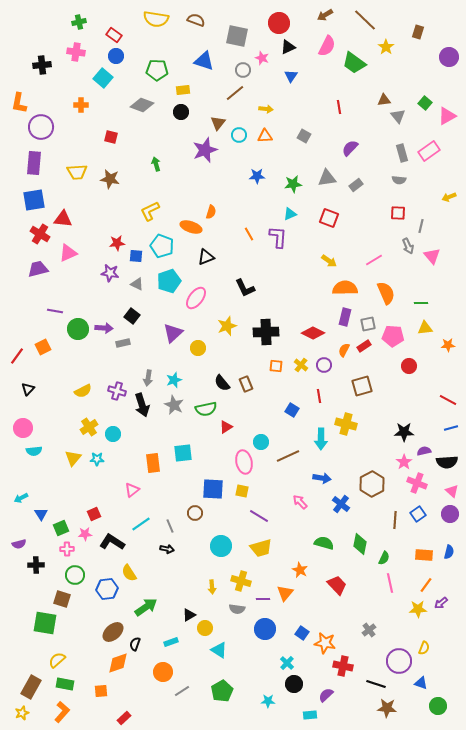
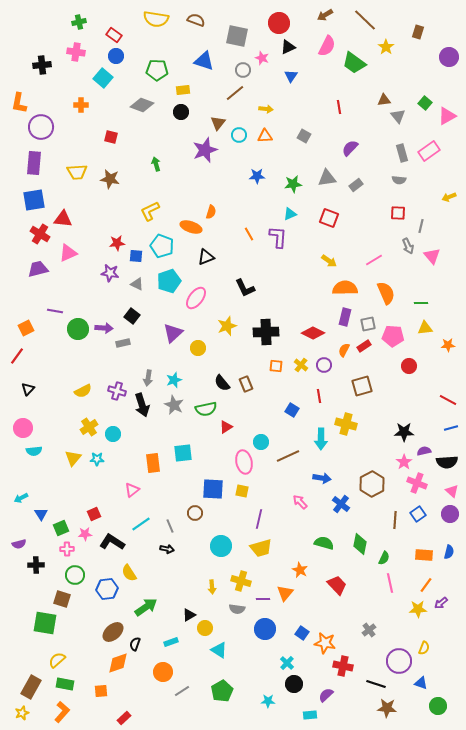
orange square at (43, 347): moved 17 px left, 19 px up
purple line at (259, 516): moved 3 px down; rotated 72 degrees clockwise
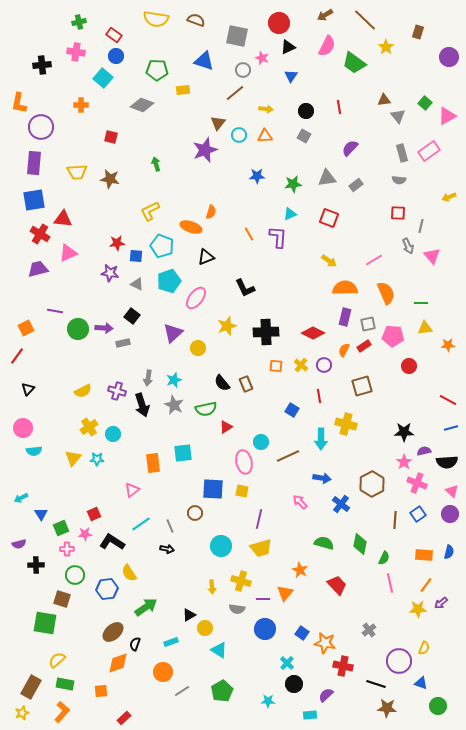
black circle at (181, 112): moved 125 px right, 1 px up
